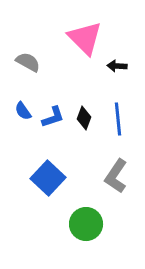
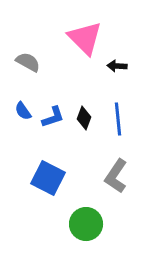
blue square: rotated 16 degrees counterclockwise
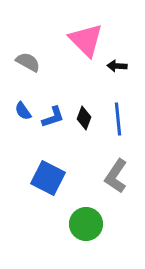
pink triangle: moved 1 px right, 2 px down
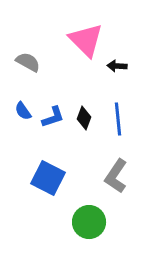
green circle: moved 3 px right, 2 px up
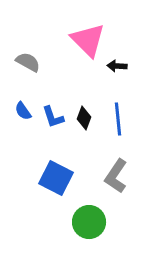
pink triangle: moved 2 px right
blue L-shape: rotated 90 degrees clockwise
blue square: moved 8 px right
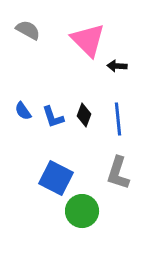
gray semicircle: moved 32 px up
black diamond: moved 3 px up
gray L-shape: moved 2 px right, 3 px up; rotated 16 degrees counterclockwise
green circle: moved 7 px left, 11 px up
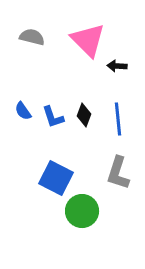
gray semicircle: moved 4 px right, 7 px down; rotated 15 degrees counterclockwise
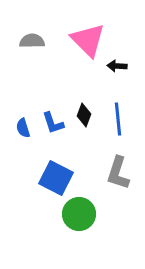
gray semicircle: moved 4 px down; rotated 15 degrees counterclockwise
blue semicircle: moved 17 px down; rotated 18 degrees clockwise
blue L-shape: moved 6 px down
green circle: moved 3 px left, 3 px down
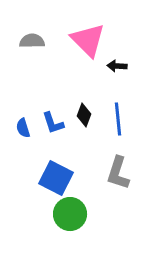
green circle: moved 9 px left
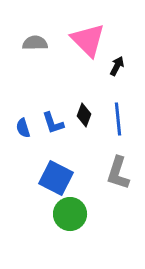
gray semicircle: moved 3 px right, 2 px down
black arrow: rotated 114 degrees clockwise
